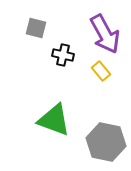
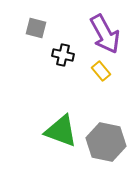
green triangle: moved 7 px right, 11 px down
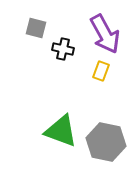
black cross: moved 6 px up
yellow rectangle: rotated 60 degrees clockwise
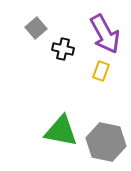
gray square: rotated 35 degrees clockwise
green triangle: rotated 9 degrees counterclockwise
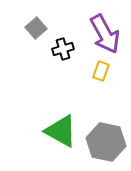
black cross: rotated 30 degrees counterclockwise
green triangle: rotated 18 degrees clockwise
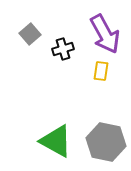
gray square: moved 6 px left, 6 px down
yellow rectangle: rotated 12 degrees counterclockwise
green triangle: moved 5 px left, 10 px down
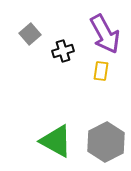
black cross: moved 2 px down
gray hexagon: rotated 21 degrees clockwise
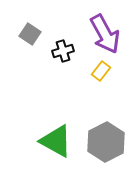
gray square: rotated 15 degrees counterclockwise
yellow rectangle: rotated 30 degrees clockwise
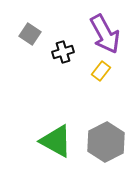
black cross: moved 1 px down
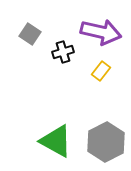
purple arrow: moved 4 px left, 2 px up; rotated 48 degrees counterclockwise
